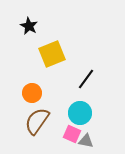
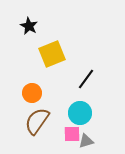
pink square: rotated 24 degrees counterclockwise
gray triangle: rotated 28 degrees counterclockwise
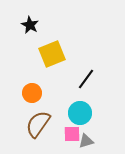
black star: moved 1 px right, 1 px up
brown semicircle: moved 1 px right, 3 px down
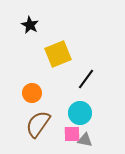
yellow square: moved 6 px right
gray triangle: moved 1 px left, 1 px up; rotated 28 degrees clockwise
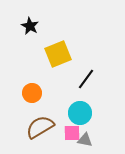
black star: moved 1 px down
brown semicircle: moved 2 px right, 3 px down; rotated 24 degrees clockwise
pink square: moved 1 px up
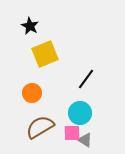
yellow square: moved 13 px left
gray triangle: rotated 21 degrees clockwise
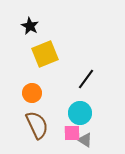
brown semicircle: moved 3 px left, 2 px up; rotated 96 degrees clockwise
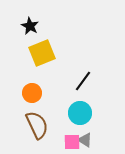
yellow square: moved 3 px left, 1 px up
black line: moved 3 px left, 2 px down
pink square: moved 9 px down
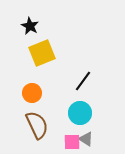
gray triangle: moved 1 px right, 1 px up
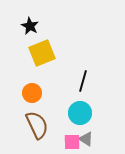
black line: rotated 20 degrees counterclockwise
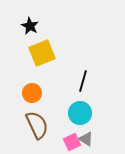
pink square: rotated 24 degrees counterclockwise
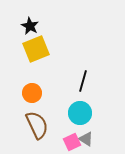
yellow square: moved 6 px left, 4 px up
